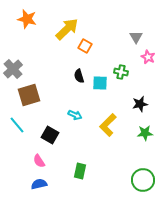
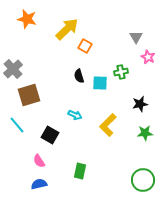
green cross: rotated 24 degrees counterclockwise
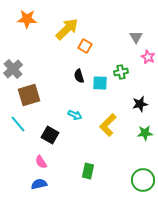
orange star: rotated 12 degrees counterclockwise
cyan line: moved 1 px right, 1 px up
pink semicircle: moved 2 px right, 1 px down
green rectangle: moved 8 px right
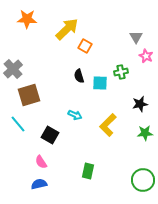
pink star: moved 2 px left, 1 px up
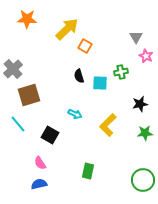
cyan arrow: moved 1 px up
pink semicircle: moved 1 px left, 1 px down
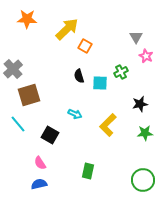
green cross: rotated 16 degrees counterclockwise
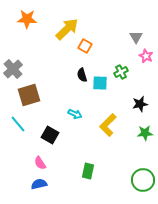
black semicircle: moved 3 px right, 1 px up
